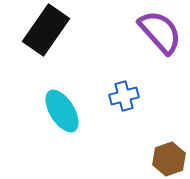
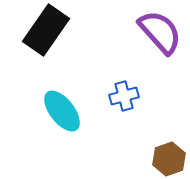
cyan ellipse: rotated 6 degrees counterclockwise
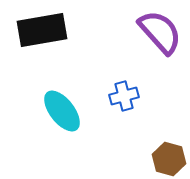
black rectangle: moved 4 px left; rotated 45 degrees clockwise
brown hexagon: rotated 24 degrees counterclockwise
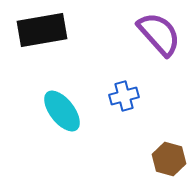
purple semicircle: moved 1 px left, 2 px down
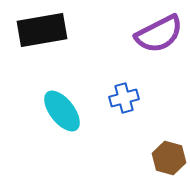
purple semicircle: rotated 105 degrees clockwise
blue cross: moved 2 px down
brown hexagon: moved 1 px up
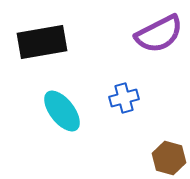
black rectangle: moved 12 px down
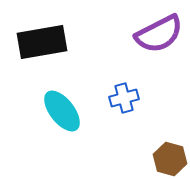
brown hexagon: moved 1 px right, 1 px down
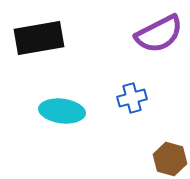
black rectangle: moved 3 px left, 4 px up
blue cross: moved 8 px right
cyan ellipse: rotated 45 degrees counterclockwise
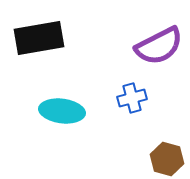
purple semicircle: moved 12 px down
brown hexagon: moved 3 px left
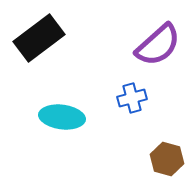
black rectangle: rotated 27 degrees counterclockwise
purple semicircle: moved 1 px left, 1 px up; rotated 15 degrees counterclockwise
cyan ellipse: moved 6 px down
